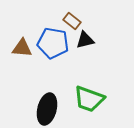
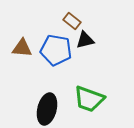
blue pentagon: moved 3 px right, 7 px down
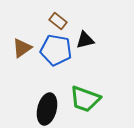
brown rectangle: moved 14 px left
brown triangle: rotated 40 degrees counterclockwise
green trapezoid: moved 4 px left
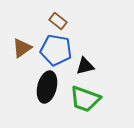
black triangle: moved 26 px down
black ellipse: moved 22 px up
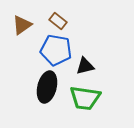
brown triangle: moved 23 px up
green trapezoid: moved 1 px up; rotated 12 degrees counterclockwise
